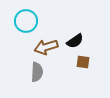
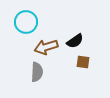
cyan circle: moved 1 px down
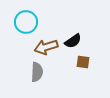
black semicircle: moved 2 px left
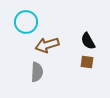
black semicircle: moved 15 px right; rotated 96 degrees clockwise
brown arrow: moved 1 px right, 2 px up
brown square: moved 4 px right
